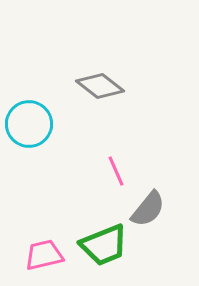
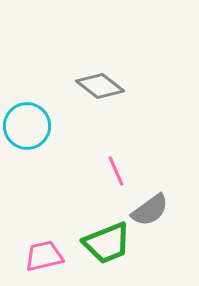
cyan circle: moved 2 px left, 2 px down
gray semicircle: moved 2 px right, 1 px down; rotated 15 degrees clockwise
green trapezoid: moved 3 px right, 2 px up
pink trapezoid: moved 1 px down
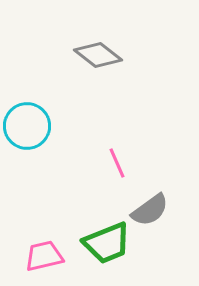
gray diamond: moved 2 px left, 31 px up
pink line: moved 1 px right, 8 px up
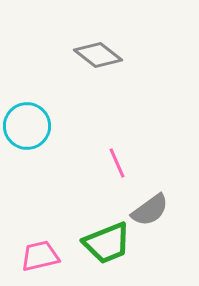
pink trapezoid: moved 4 px left
